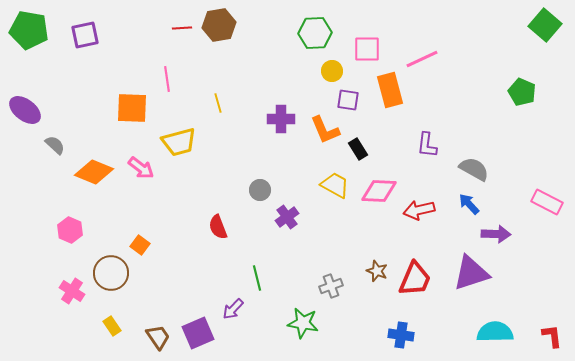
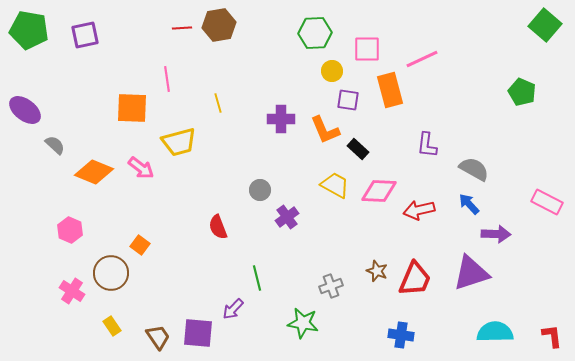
black rectangle at (358, 149): rotated 15 degrees counterclockwise
purple square at (198, 333): rotated 28 degrees clockwise
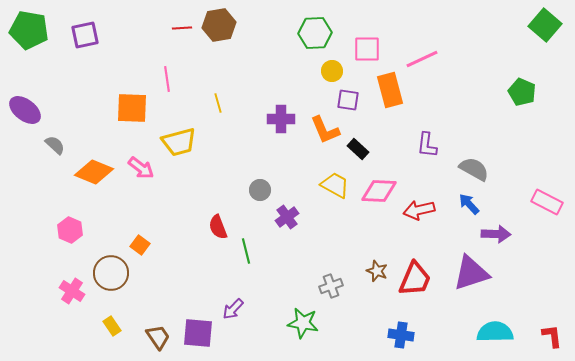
green line at (257, 278): moved 11 px left, 27 px up
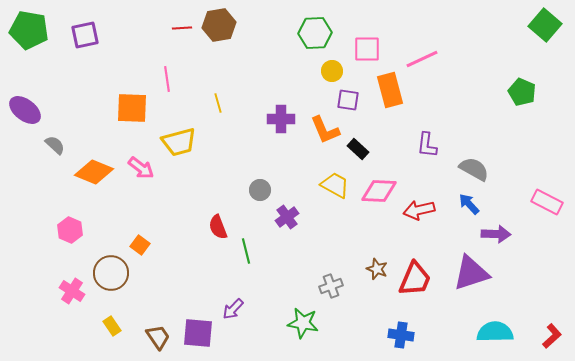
brown star at (377, 271): moved 2 px up
red L-shape at (552, 336): rotated 55 degrees clockwise
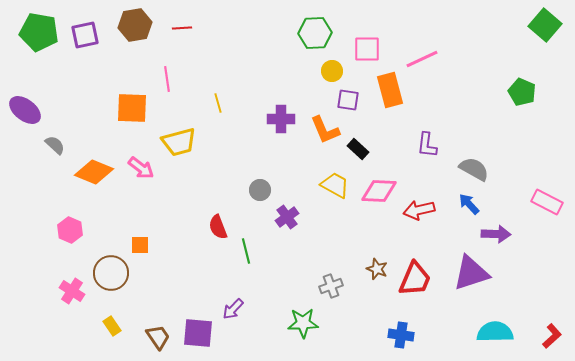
brown hexagon at (219, 25): moved 84 px left
green pentagon at (29, 30): moved 10 px right, 2 px down
orange square at (140, 245): rotated 36 degrees counterclockwise
green star at (303, 323): rotated 12 degrees counterclockwise
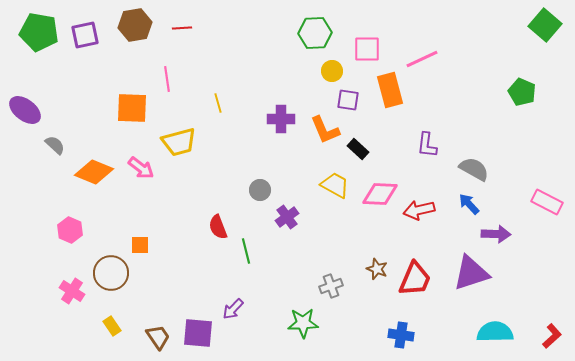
pink diamond at (379, 191): moved 1 px right, 3 px down
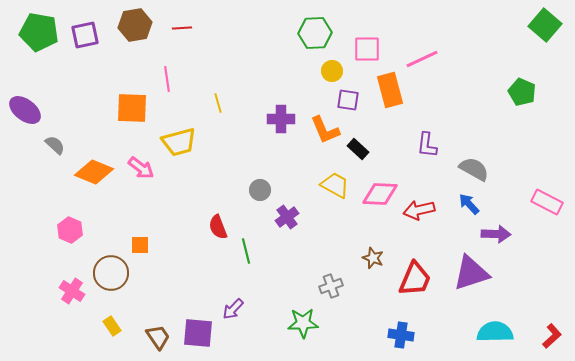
brown star at (377, 269): moved 4 px left, 11 px up
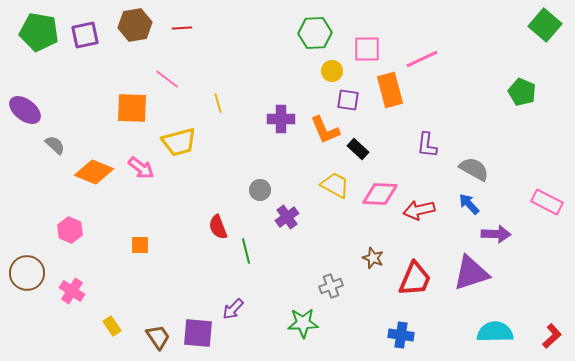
pink line at (167, 79): rotated 45 degrees counterclockwise
brown circle at (111, 273): moved 84 px left
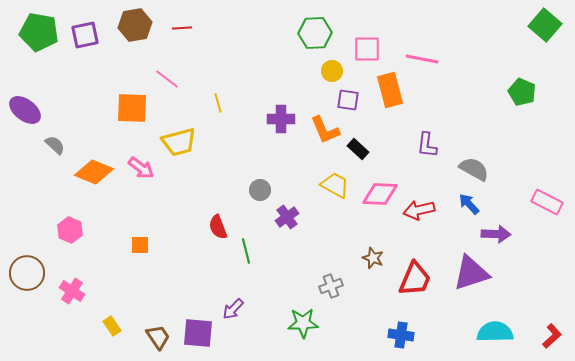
pink line at (422, 59): rotated 36 degrees clockwise
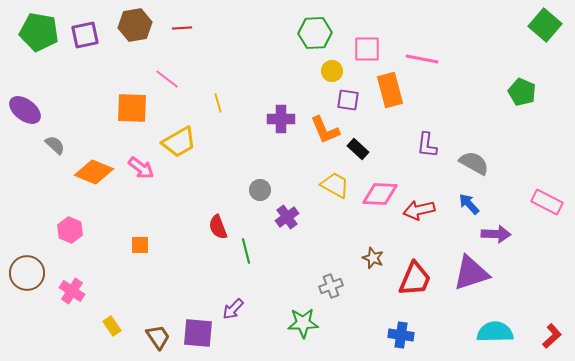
yellow trapezoid at (179, 142): rotated 15 degrees counterclockwise
gray semicircle at (474, 169): moved 6 px up
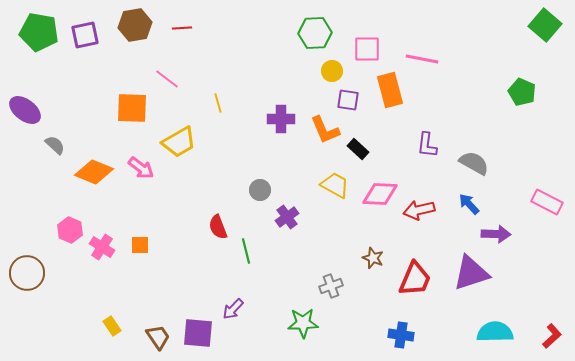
pink cross at (72, 291): moved 30 px right, 44 px up
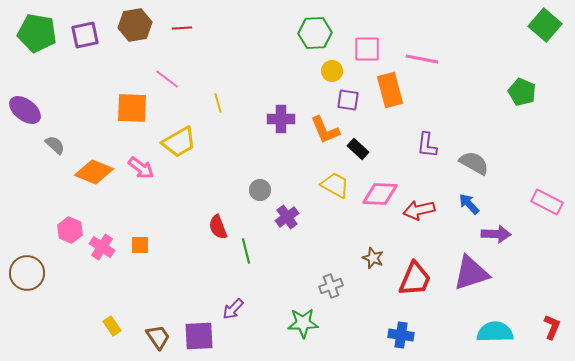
green pentagon at (39, 32): moved 2 px left, 1 px down
purple square at (198, 333): moved 1 px right, 3 px down; rotated 8 degrees counterclockwise
red L-shape at (552, 336): moved 9 px up; rotated 25 degrees counterclockwise
